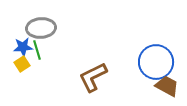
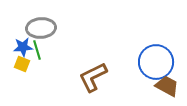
yellow square: rotated 35 degrees counterclockwise
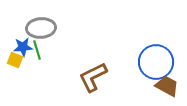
yellow square: moved 7 px left, 4 px up
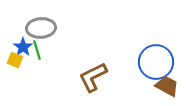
blue star: rotated 30 degrees counterclockwise
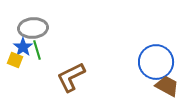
gray ellipse: moved 8 px left
brown L-shape: moved 22 px left
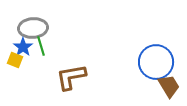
green line: moved 4 px right, 4 px up
brown L-shape: rotated 16 degrees clockwise
brown trapezoid: moved 2 px right; rotated 30 degrees clockwise
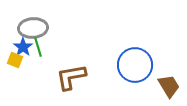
green line: moved 3 px left, 1 px down
blue circle: moved 21 px left, 3 px down
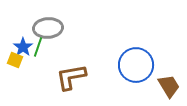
gray ellipse: moved 15 px right
green line: rotated 36 degrees clockwise
blue circle: moved 1 px right
